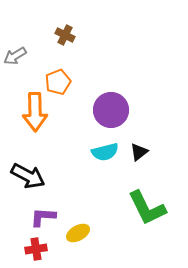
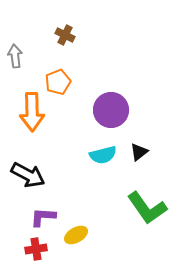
gray arrow: rotated 115 degrees clockwise
orange arrow: moved 3 px left
cyan semicircle: moved 2 px left, 3 px down
black arrow: moved 1 px up
green L-shape: rotated 9 degrees counterclockwise
yellow ellipse: moved 2 px left, 2 px down
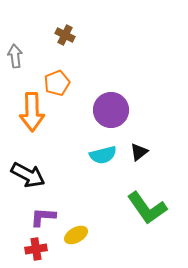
orange pentagon: moved 1 px left, 1 px down
